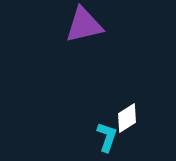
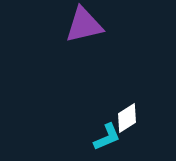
cyan L-shape: rotated 48 degrees clockwise
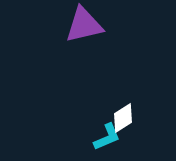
white diamond: moved 4 px left
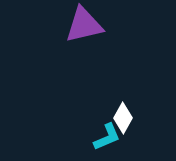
white diamond: rotated 28 degrees counterclockwise
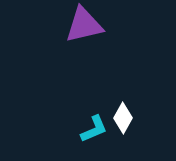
cyan L-shape: moved 13 px left, 8 px up
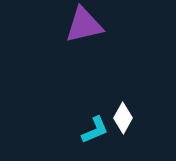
cyan L-shape: moved 1 px right, 1 px down
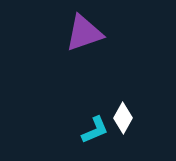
purple triangle: moved 8 px down; rotated 6 degrees counterclockwise
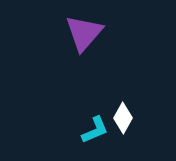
purple triangle: rotated 30 degrees counterclockwise
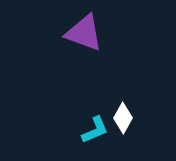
purple triangle: rotated 51 degrees counterclockwise
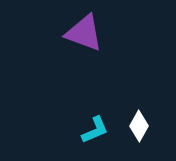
white diamond: moved 16 px right, 8 px down
